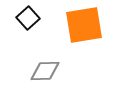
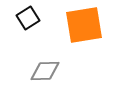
black square: rotated 10 degrees clockwise
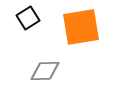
orange square: moved 3 px left, 2 px down
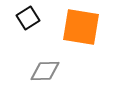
orange square: rotated 18 degrees clockwise
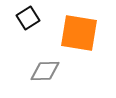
orange square: moved 2 px left, 6 px down
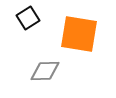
orange square: moved 1 px down
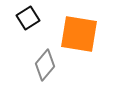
gray diamond: moved 6 px up; rotated 48 degrees counterclockwise
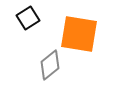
gray diamond: moved 5 px right; rotated 12 degrees clockwise
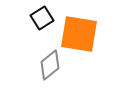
black square: moved 14 px right
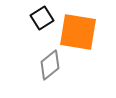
orange square: moved 1 px left, 2 px up
